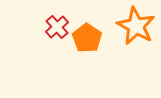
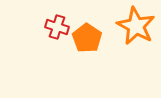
red cross: rotated 30 degrees counterclockwise
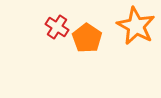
red cross: rotated 15 degrees clockwise
